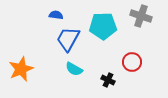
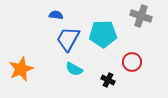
cyan pentagon: moved 8 px down
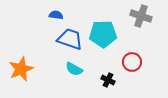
blue trapezoid: moved 2 px right; rotated 80 degrees clockwise
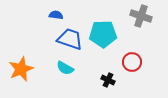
cyan semicircle: moved 9 px left, 1 px up
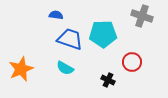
gray cross: moved 1 px right
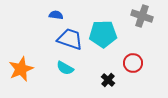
red circle: moved 1 px right, 1 px down
black cross: rotated 16 degrees clockwise
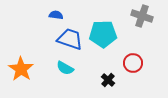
orange star: rotated 15 degrees counterclockwise
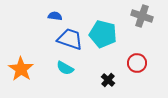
blue semicircle: moved 1 px left, 1 px down
cyan pentagon: rotated 16 degrees clockwise
red circle: moved 4 px right
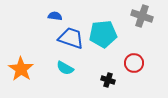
cyan pentagon: rotated 20 degrees counterclockwise
blue trapezoid: moved 1 px right, 1 px up
red circle: moved 3 px left
black cross: rotated 24 degrees counterclockwise
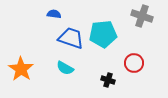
blue semicircle: moved 1 px left, 2 px up
